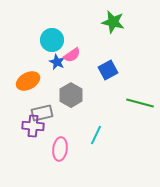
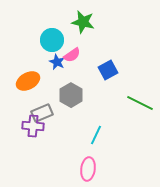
green star: moved 30 px left
green line: rotated 12 degrees clockwise
gray rectangle: rotated 10 degrees counterclockwise
pink ellipse: moved 28 px right, 20 px down
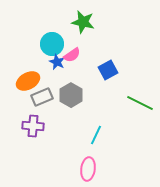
cyan circle: moved 4 px down
gray rectangle: moved 16 px up
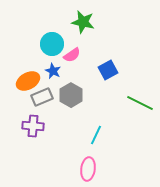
blue star: moved 4 px left, 9 px down
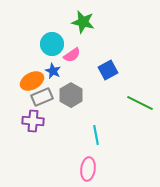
orange ellipse: moved 4 px right
purple cross: moved 5 px up
cyan line: rotated 36 degrees counterclockwise
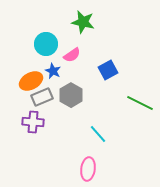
cyan circle: moved 6 px left
orange ellipse: moved 1 px left
purple cross: moved 1 px down
cyan line: moved 2 px right, 1 px up; rotated 30 degrees counterclockwise
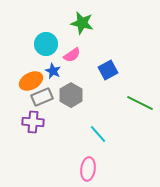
green star: moved 1 px left, 1 px down
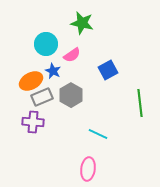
green line: rotated 56 degrees clockwise
cyan line: rotated 24 degrees counterclockwise
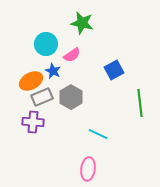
blue square: moved 6 px right
gray hexagon: moved 2 px down
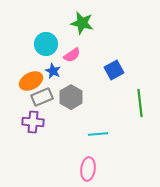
cyan line: rotated 30 degrees counterclockwise
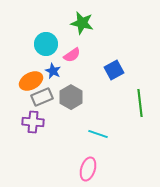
cyan line: rotated 24 degrees clockwise
pink ellipse: rotated 10 degrees clockwise
